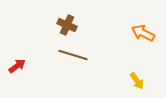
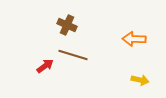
orange arrow: moved 9 px left, 6 px down; rotated 25 degrees counterclockwise
red arrow: moved 28 px right
yellow arrow: moved 3 px right, 1 px up; rotated 42 degrees counterclockwise
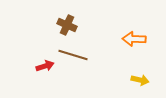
red arrow: rotated 18 degrees clockwise
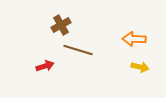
brown cross: moved 6 px left; rotated 36 degrees clockwise
brown line: moved 5 px right, 5 px up
yellow arrow: moved 13 px up
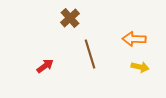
brown cross: moved 9 px right, 7 px up; rotated 12 degrees counterclockwise
brown line: moved 12 px right, 4 px down; rotated 56 degrees clockwise
red arrow: rotated 18 degrees counterclockwise
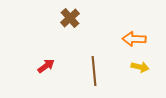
brown line: moved 4 px right, 17 px down; rotated 12 degrees clockwise
red arrow: moved 1 px right
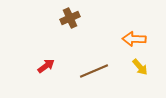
brown cross: rotated 18 degrees clockwise
yellow arrow: rotated 36 degrees clockwise
brown line: rotated 72 degrees clockwise
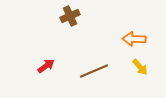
brown cross: moved 2 px up
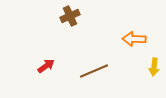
yellow arrow: moved 14 px right; rotated 48 degrees clockwise
